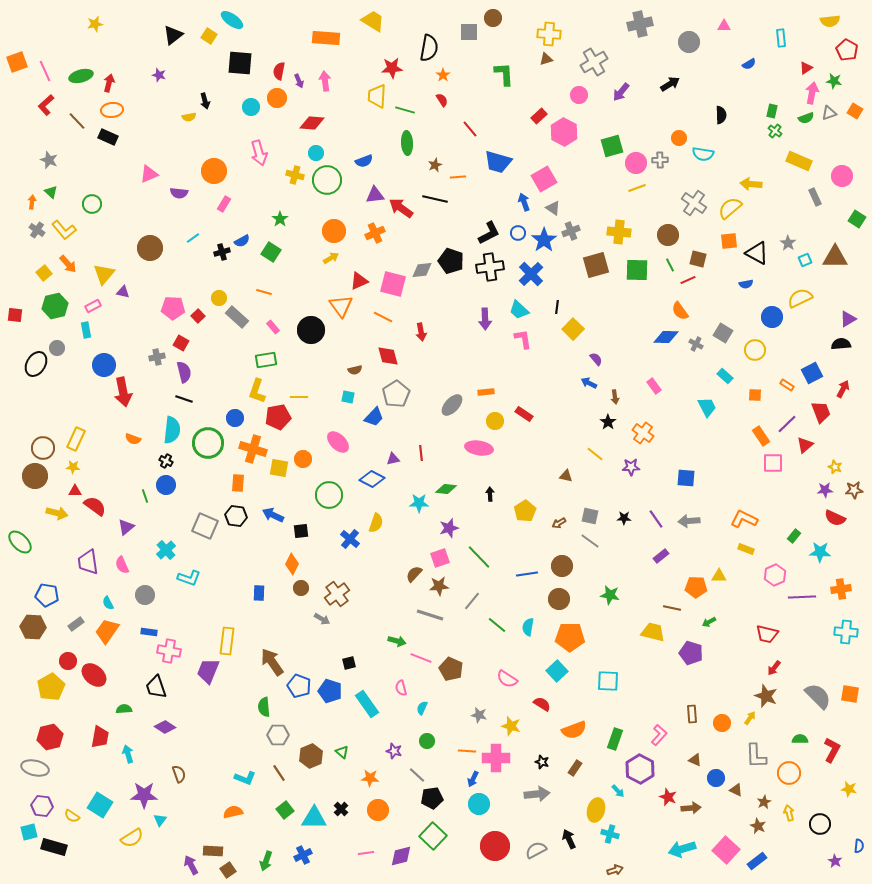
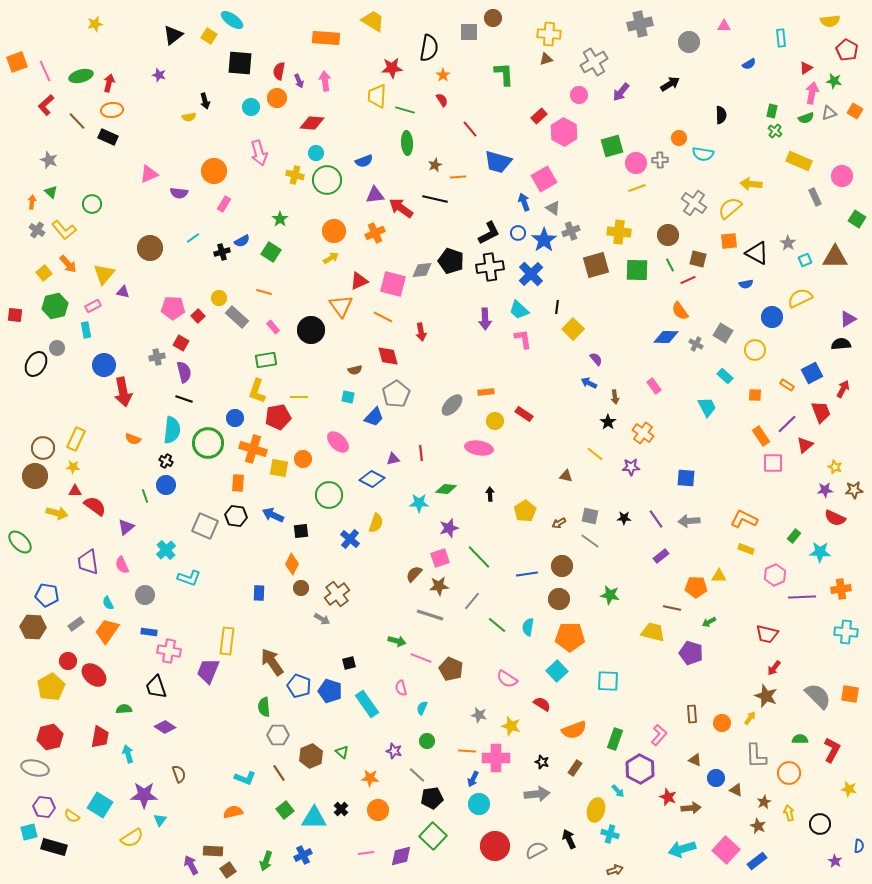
purple hexagon at (42, 806): moved 2 px right, 1 px down
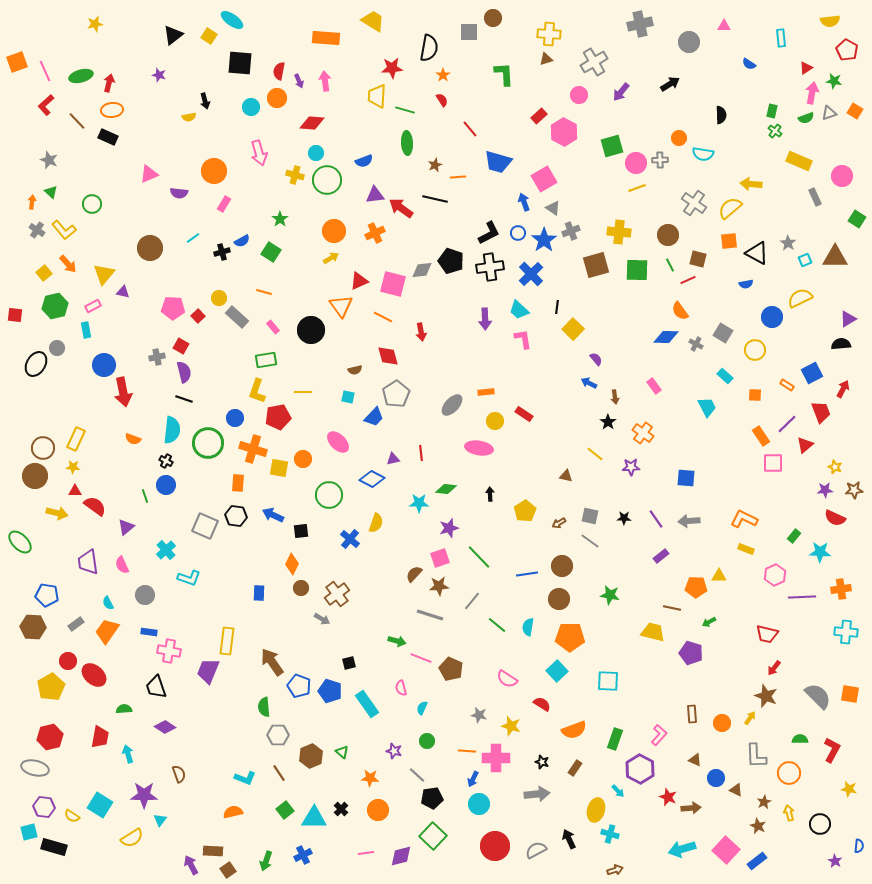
blue semicircle at (749, 64): rotated 64 degrees clockwise
red square at (181, 343): moved 3 px down
yellow line at (299, 397): moved 4 px right, 5 px up
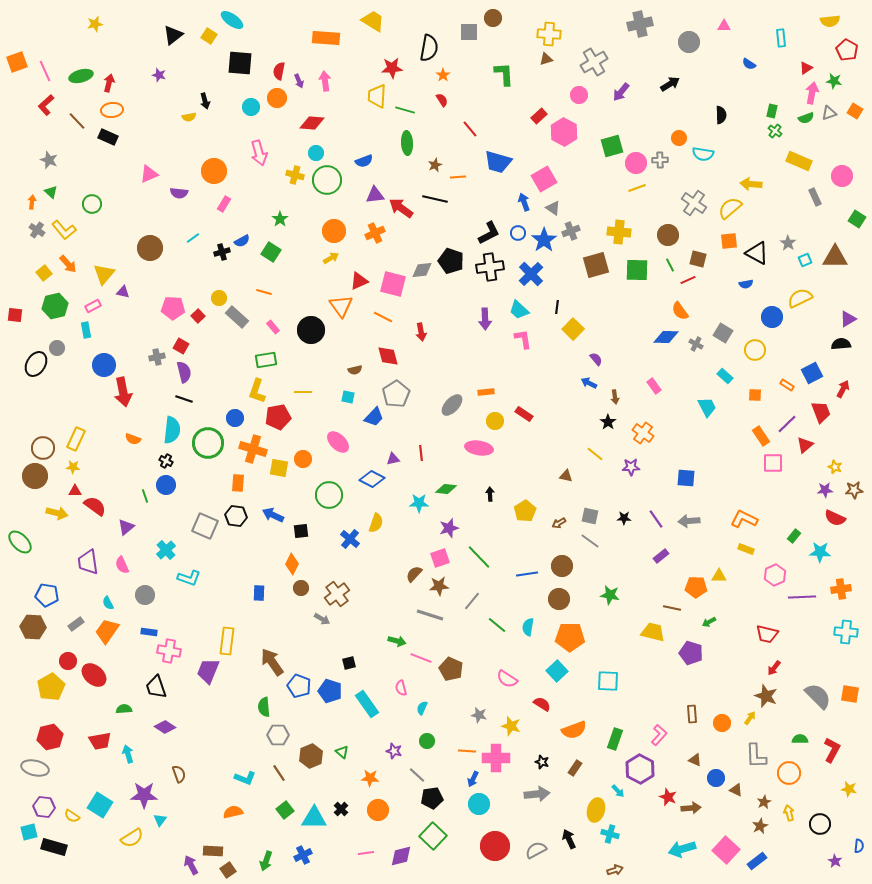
red trapezoid at (100, 737): moved 4 px down; rotated 70 degrees clockwise
brown star at (758, 826): moved 2 px right; rotated 21 degrees clockwise
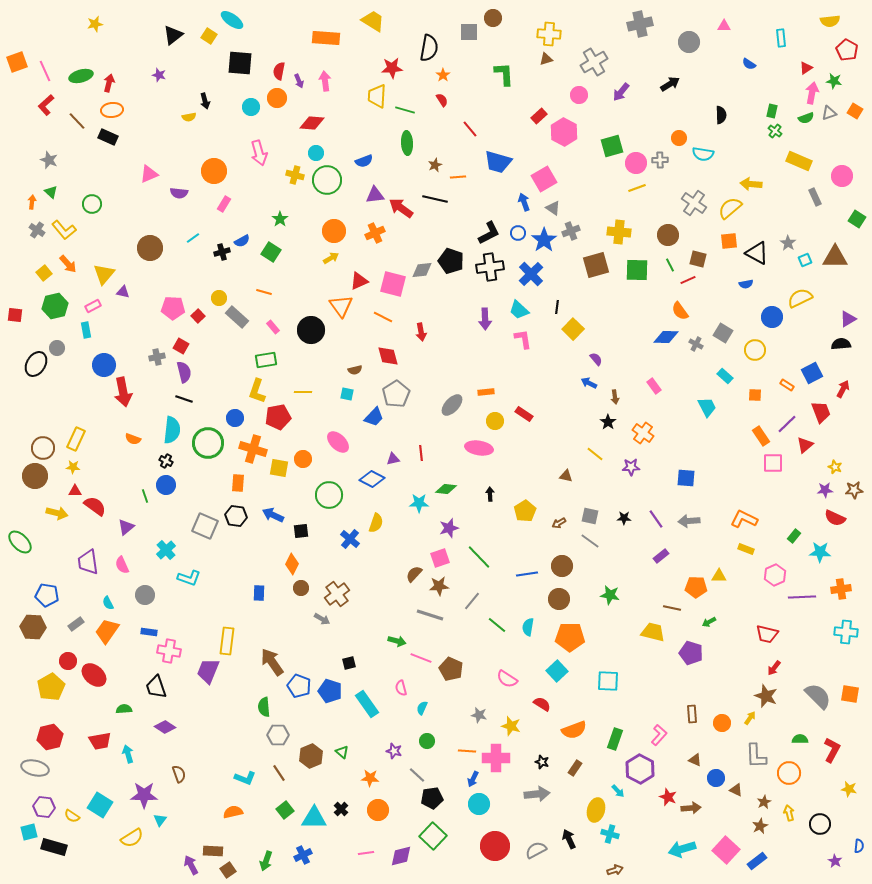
cyan square at (348, 397): moved 1 px left, 3 px up
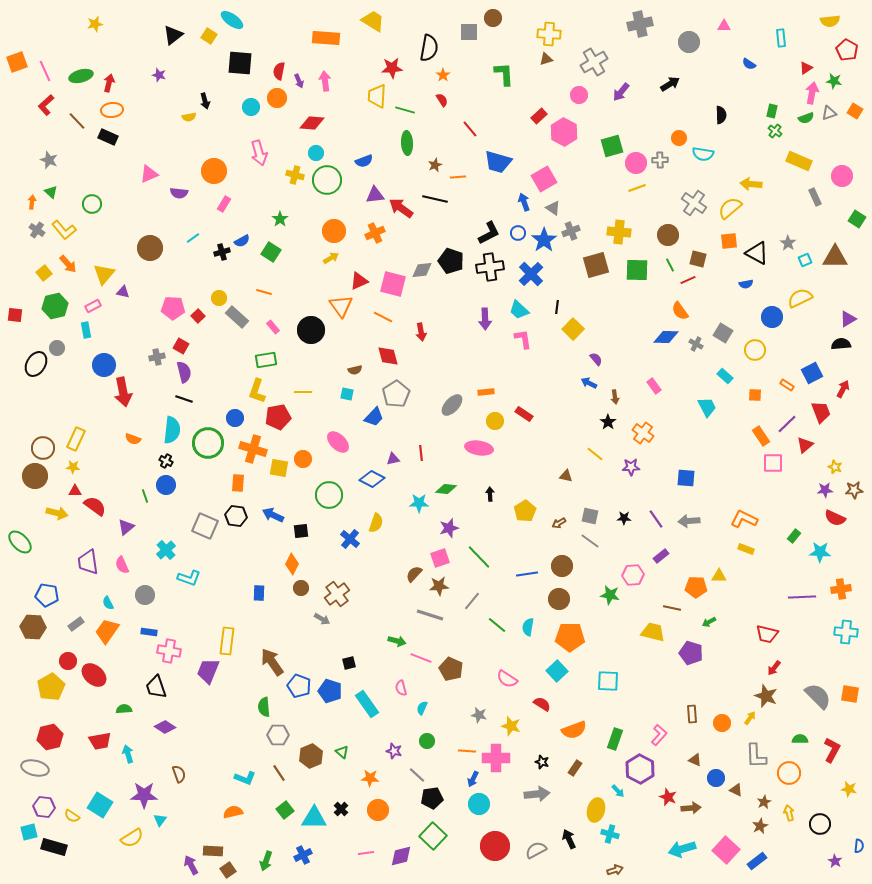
pink hexagon at (775, 575): moved 142 px left; rotated 20 degrees clockwise
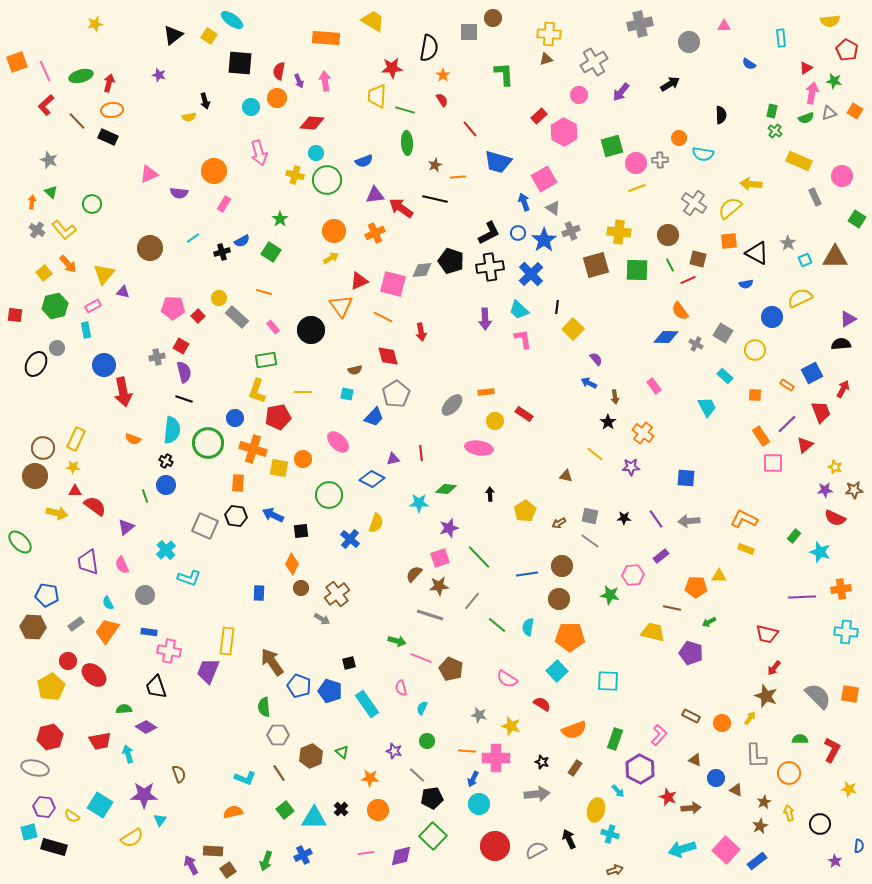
cyan star at (820, 552): rotated 15 degrees clockwise
brown rectangle at (692, 714): moved 1 px left, 2 px down; rotated 60 degrees counterclockwise
purple diamond at (165, 727): moved 19 px left
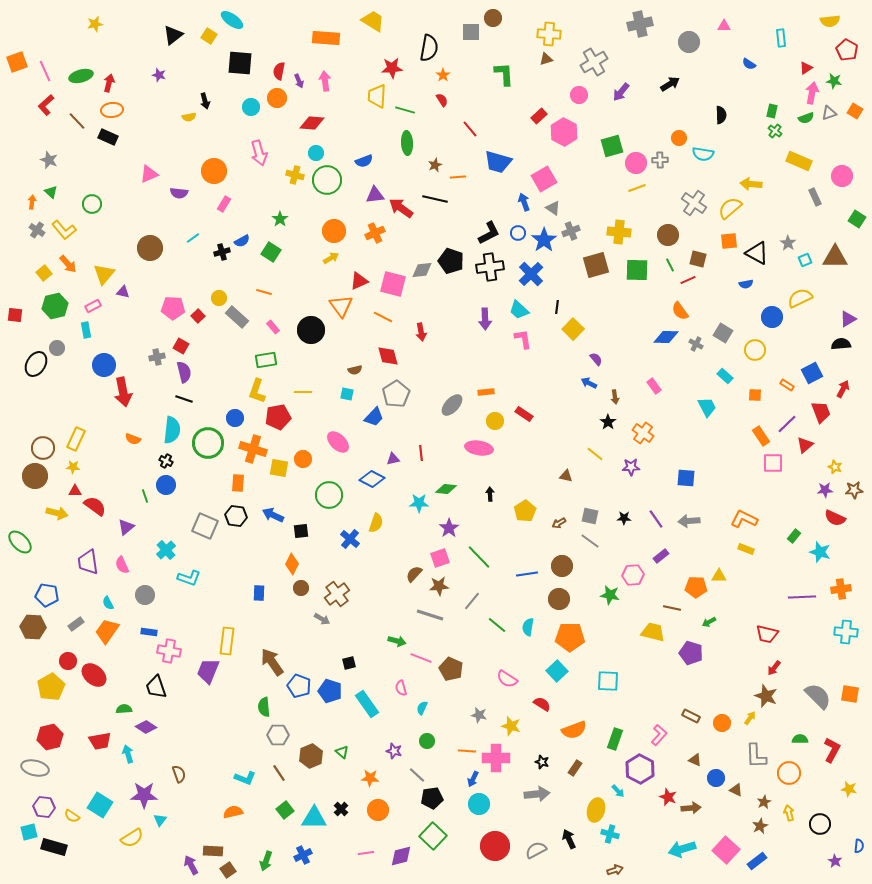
gray square at (469, 32): moved 2 px right
purple star at (449, 528): rotated 18 degrees counterclockwise
